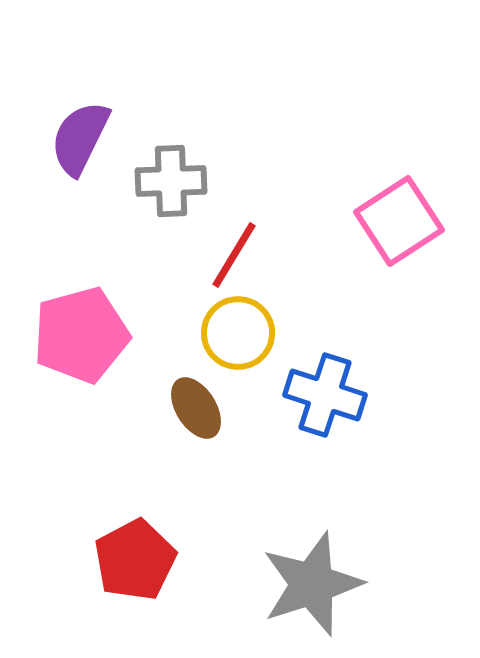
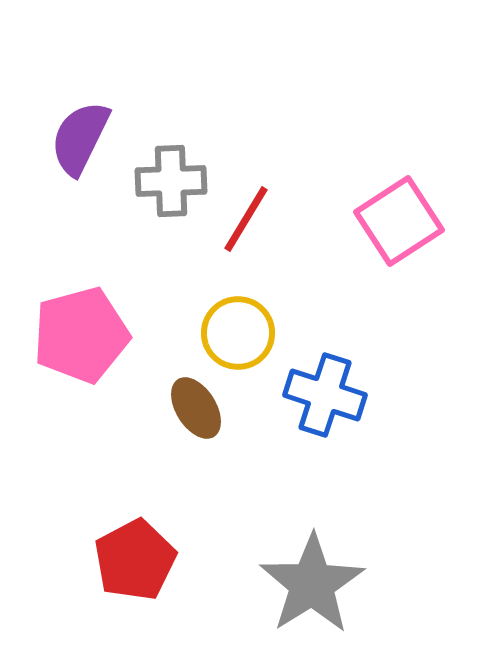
red line: moved 12 px right, 36 px up
gray star: rotated 14 degrees counterclockwise
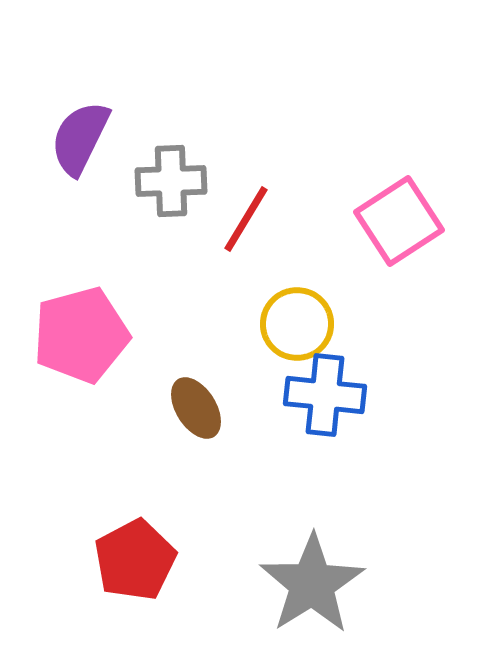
yellow circle: moved 59 px right, 9 px up
blue cross: rotated 12 degrees counterclockwise
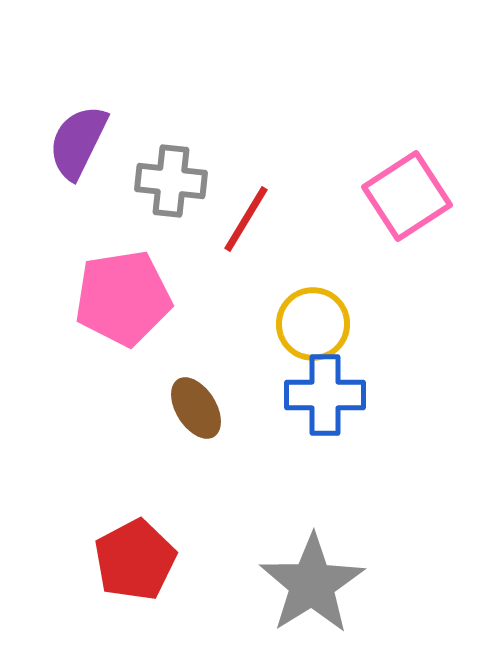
purple semicircle: moved 2 px left, 4 px down
gray cross: rotated 8 degrees clockwise
pink square: moved 8 px right, 25 px up
yellow circle: moved 16 px right
pink pentagon: moved 42 px right, 37 px up; rotated 6 degrees clockwise
blue cross: rotated 6 degrees counterclockwise
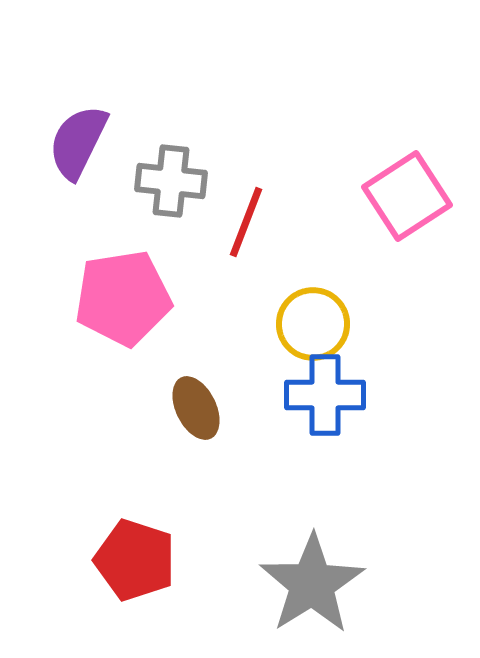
red line: moved 3 px down; rotated 10 degrees counterclockwise
brown ellipse: rotated 6 degrees clockwise
red pentagon: rotated 26 degrees counterclockwise
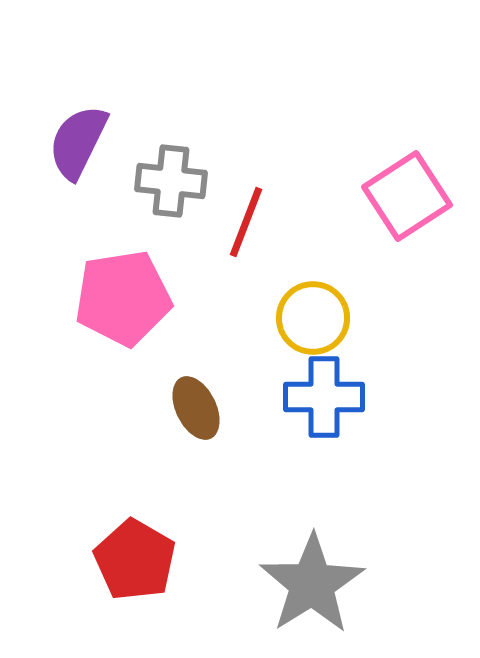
yellow circle: moved 6 px up
blue cross: moved 1 px left, 2 px down
red pentagon: rotated 12 degrees clockwise
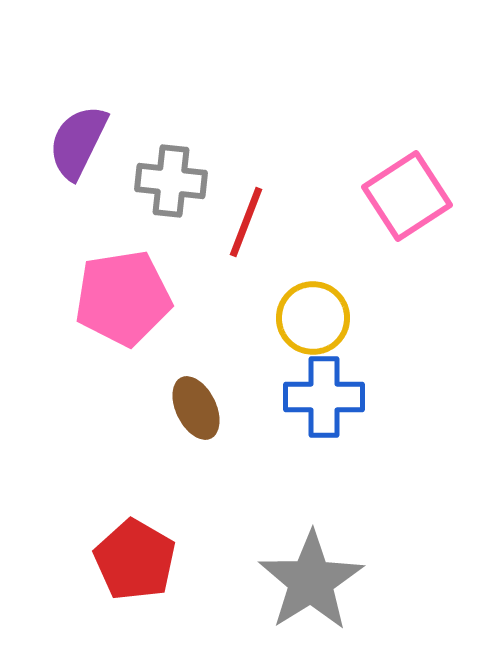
gray star: moved 1 px left, 3 px up
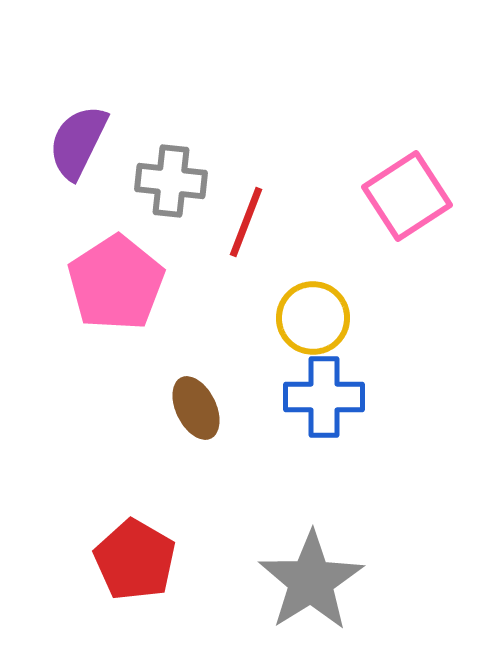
pink pentagon: moved 7 px left, 15 px up; rotated 24 degrees counterclockwise
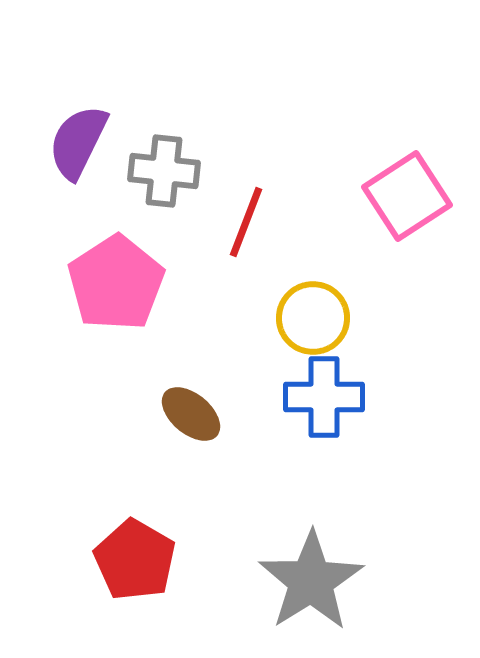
gray cross: moved 7 px left, 10 px up
brown ellipse: moved 5 px left, 6 px down; rotated 24 degrees counterclockwise
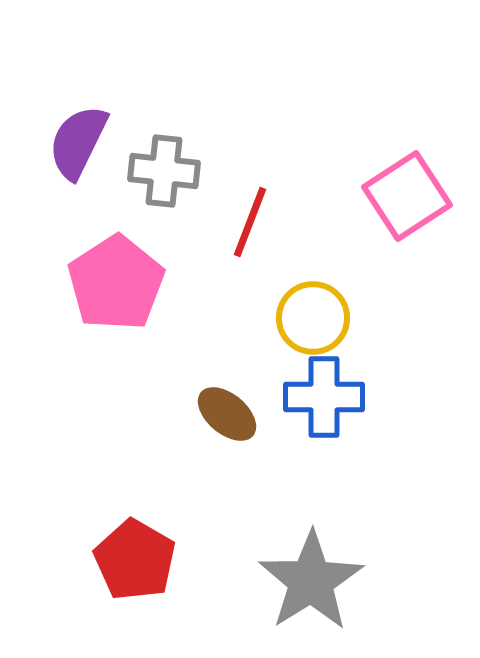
red line: moved 4 px right
brown ellipse: moved 36 px right
